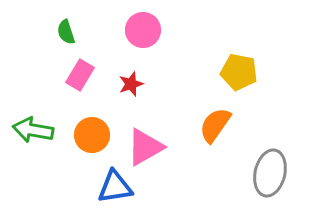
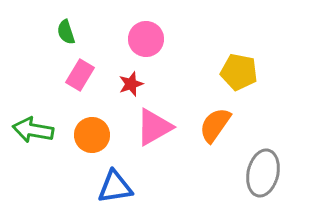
pink circle: moved 3 px right, 9 px down
pink triangle: moved 9 px right, 20 px up
gray ellipse: moved 7 px left
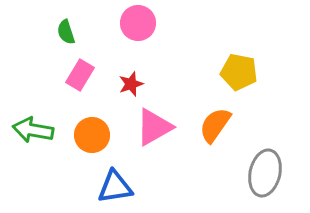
pink circle: moved 8 px left, 16 px up
gray ellipse: moved 2 px right
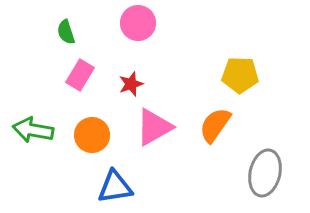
yellow pentagon: moved 1 px right, 3 px down; rotated 9 degrees counterclockwise
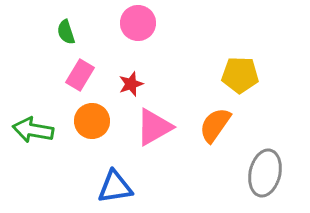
orange circle: moved 14 px up
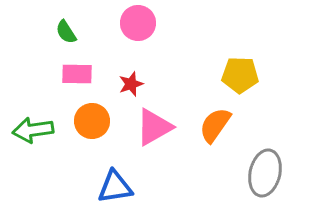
green semicircle: rotated 15 degrees counterclockwise
pink rectangle: moved 3 px left, 1 px up; rotated 60 degrees clockwise
green arrow: rotated 18 degrees counterclockwise
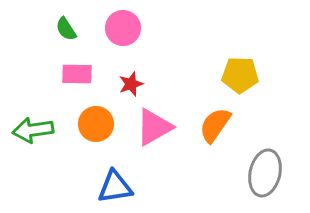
pink circle: moved 15 px left, 5 px down
green semicircle: moved 3 px up
orange circle: moved 4 px right, 3 px down
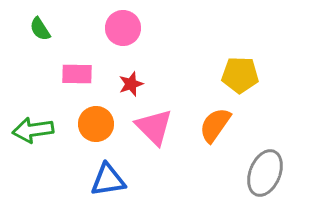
green semicircle: moved 26 px left
pink triangle: rotated 45 degrees counterclockwise
gray ellipse: rotated 9 degrees clockwise
blue triangle: moved 7 px left, 7 px up
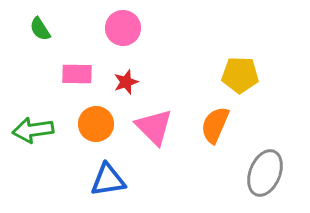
red star: moved 5 px left, 2 px up
orange semicircle: rotated 12 degrees counterclockwise
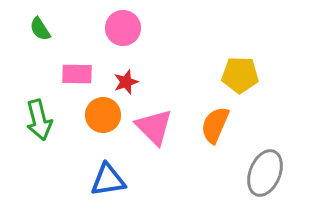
orange circle: moved 7 px right, 9 px up
green arrow: moved 6 px right, 10 px up; rotated 96 degrees counterclockwise
